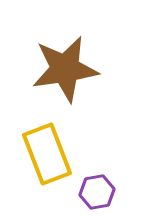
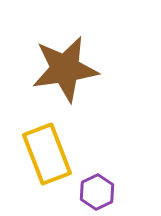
purple hexagon: rotated 16 degrees counterclockwise
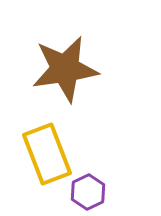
purple hexagon: moved 9 px left
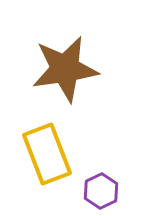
purple hexagon: moved 13 px right, 1 px up
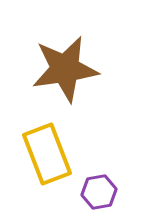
purple hexagon: moved 2 px left, 1 px down; rotated 16 degrees clockwise
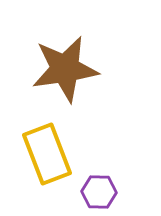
purple hexagon: rotated 12 degrees clockwise
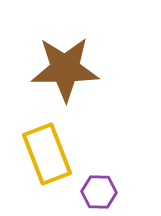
brown star: rotated 8 degrees clockwise
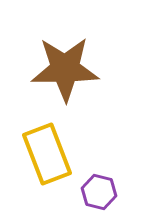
purple hexagon: rotated 12 degrees clockwise
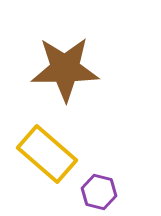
yellow rectangle: rotated 28 degrees counterclockwise
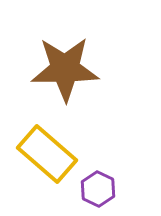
purple hexagon: moved 1 px left, 3 px up; rotated 12 degrees clockwise
